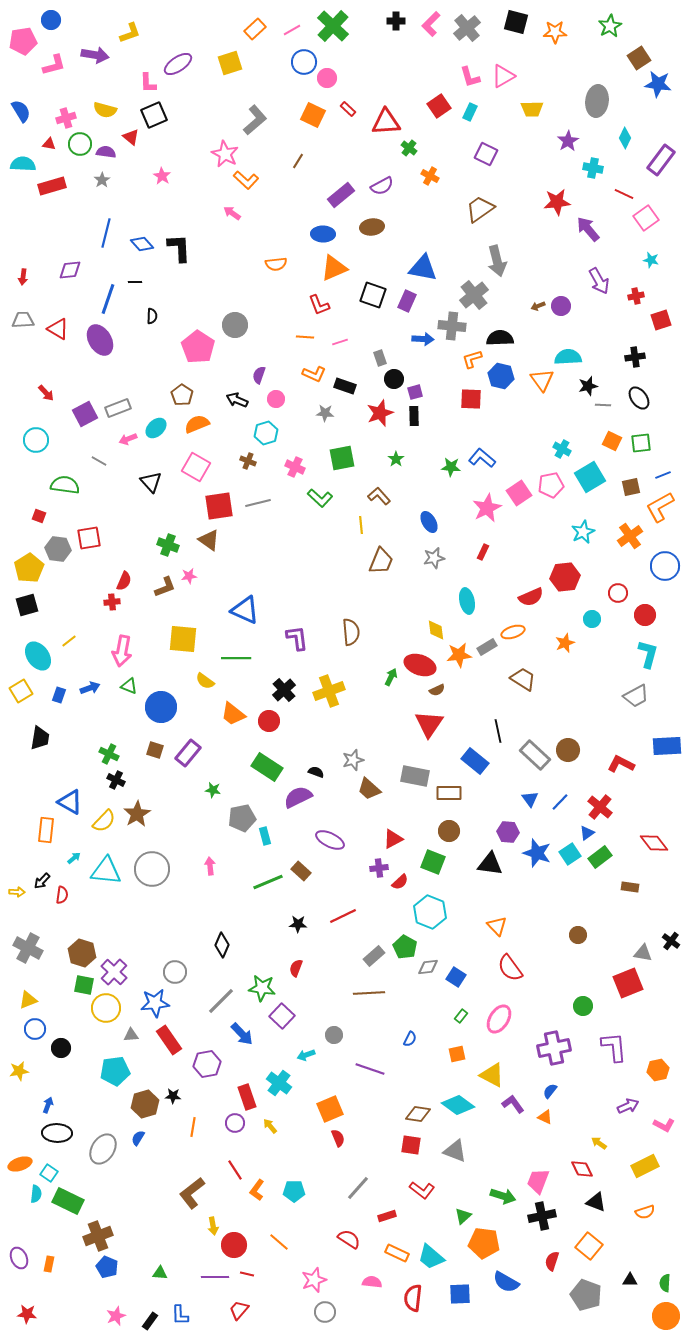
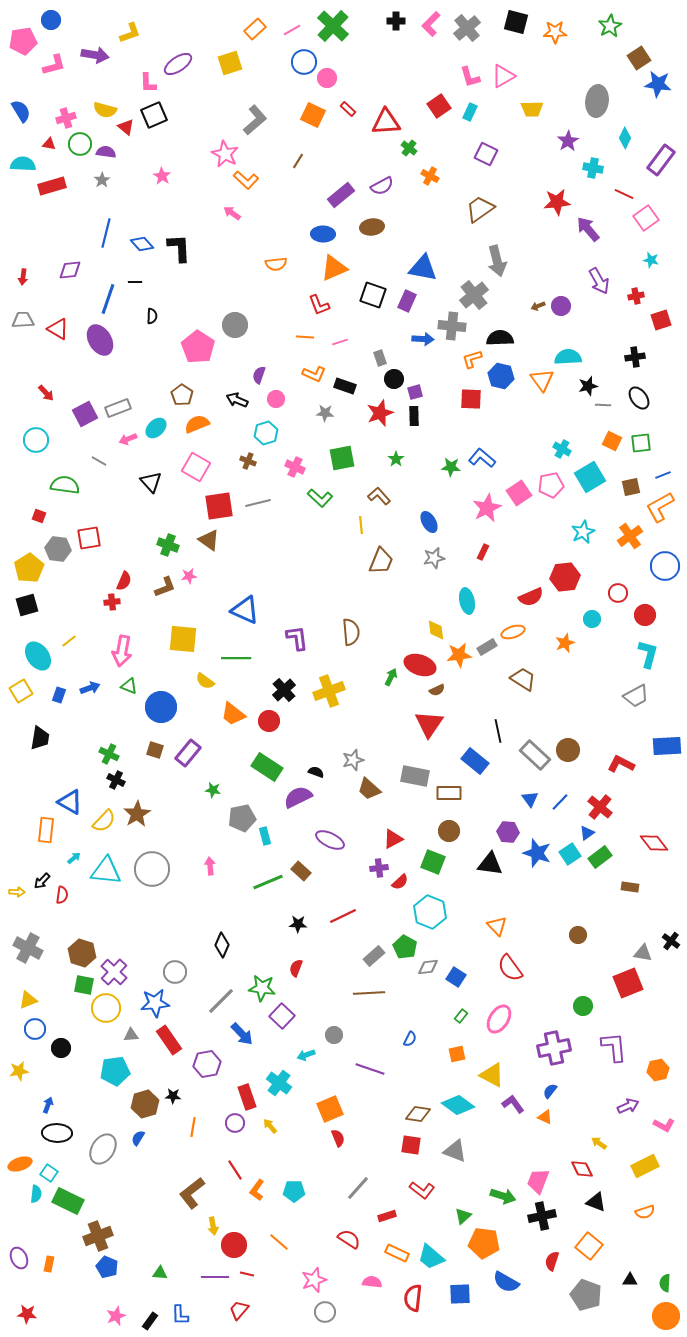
red triangle at (131, 137): moved 5 px left, 10 px up
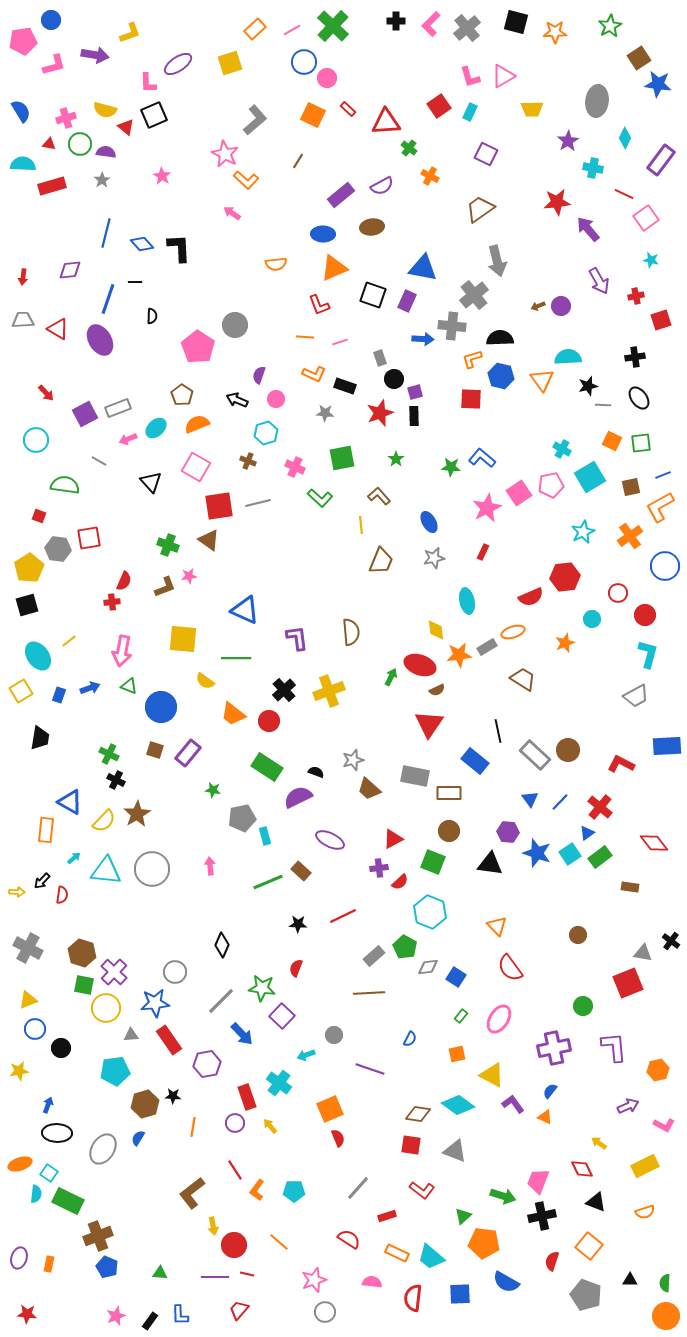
purple ellipse at (19, 1258): rotated 40 degrees clockwise
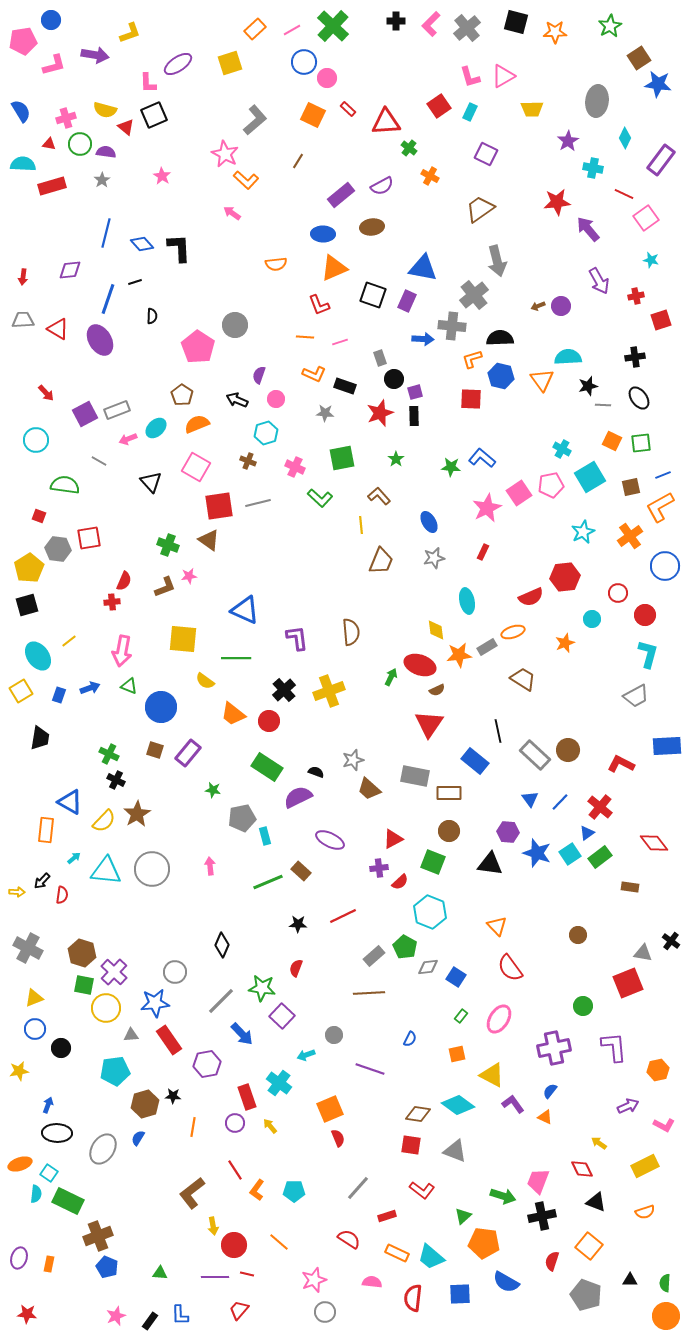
black line at (135, 282): rotated 16 degrees counterclockwise
gray rectangle at (118, 408): moved 1 px left, 2 px down
yellow triangle at (28, 1000): moved 6 px right, 2 px up
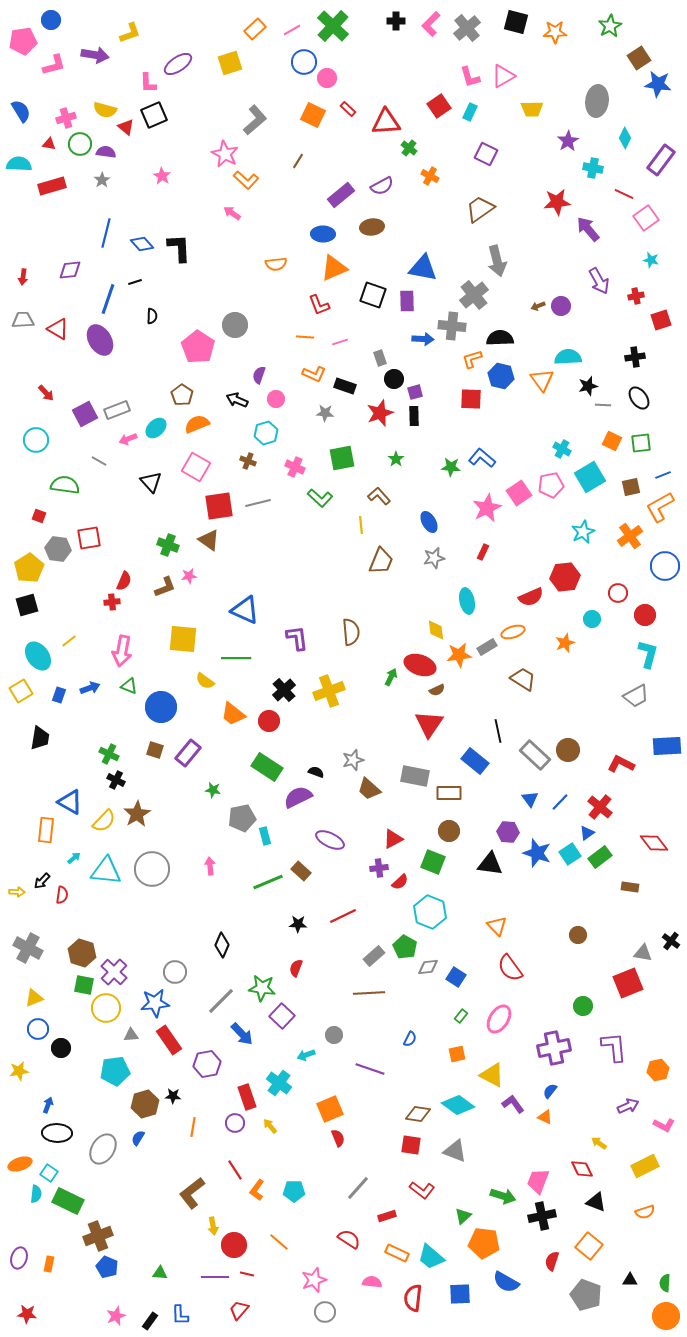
cyan semicircle at (23, 164): moved 4 px left
purple rectangle at (407, 301): rotated 25 degrees counterclockwise
blue circle at (35, 1029): moved 3 px right
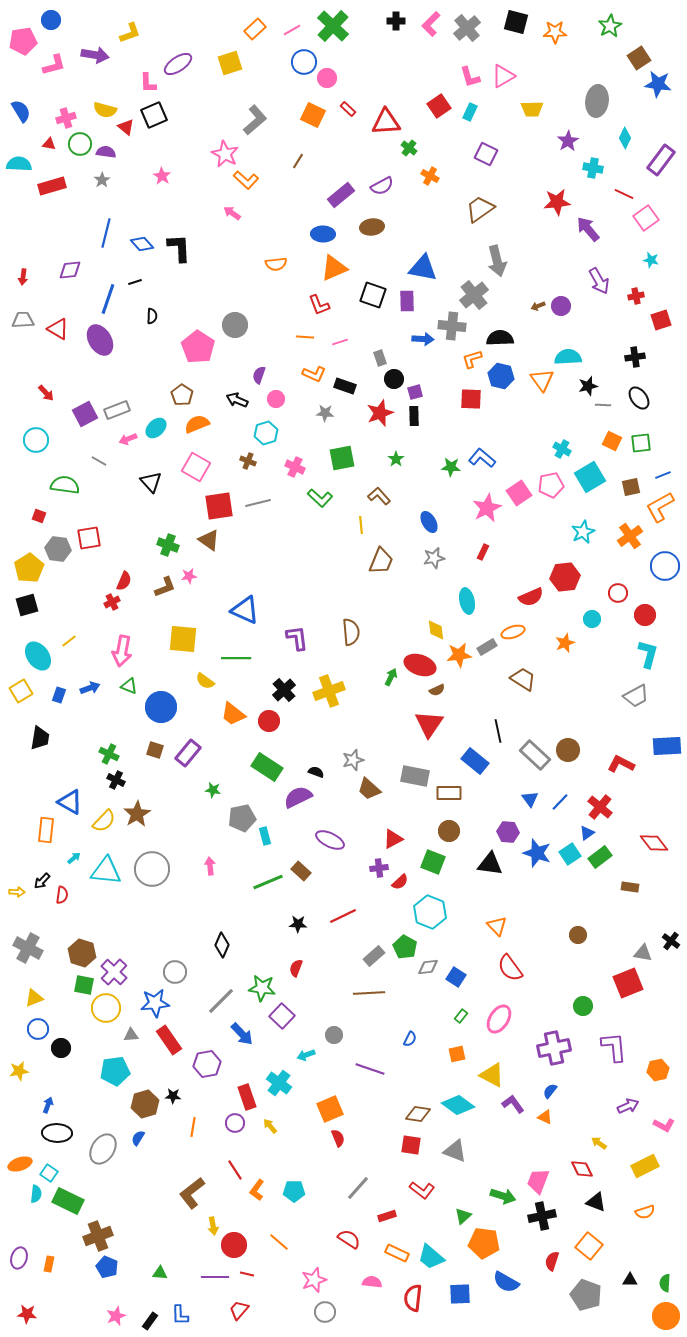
red cross at (112, 602): rotated 21 degrees counterclockwise
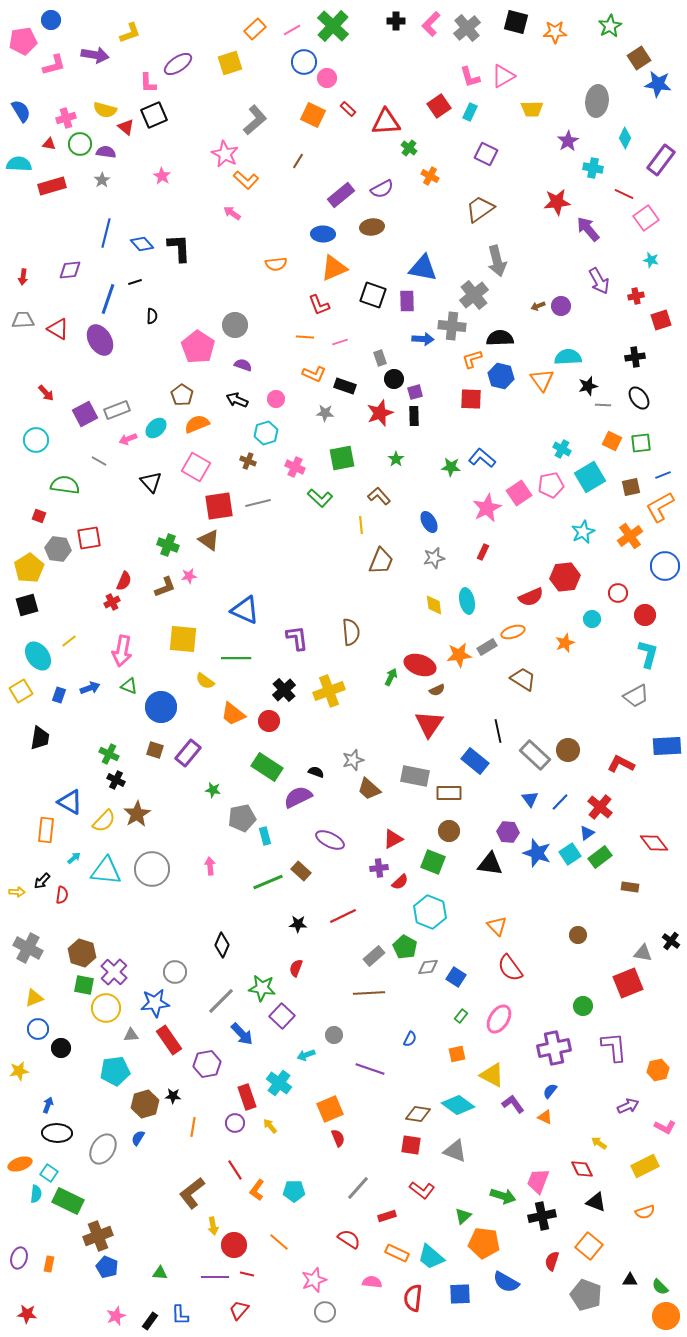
purple semicircle at (382, 186): moved 3 px down
purple semicircle at (259, 375): moved 16 px left, 10 px up; rotated 90 degrees clockwise
yellow diamond at (436, 630): moved 2 px left, 25 px up
pink L-shape at (664, 1125): moved 1 px right, 2 px down
green semicircle at (665, 1283): moved 5 px left, 4 px down; rotated 48 degrees counterclockwise
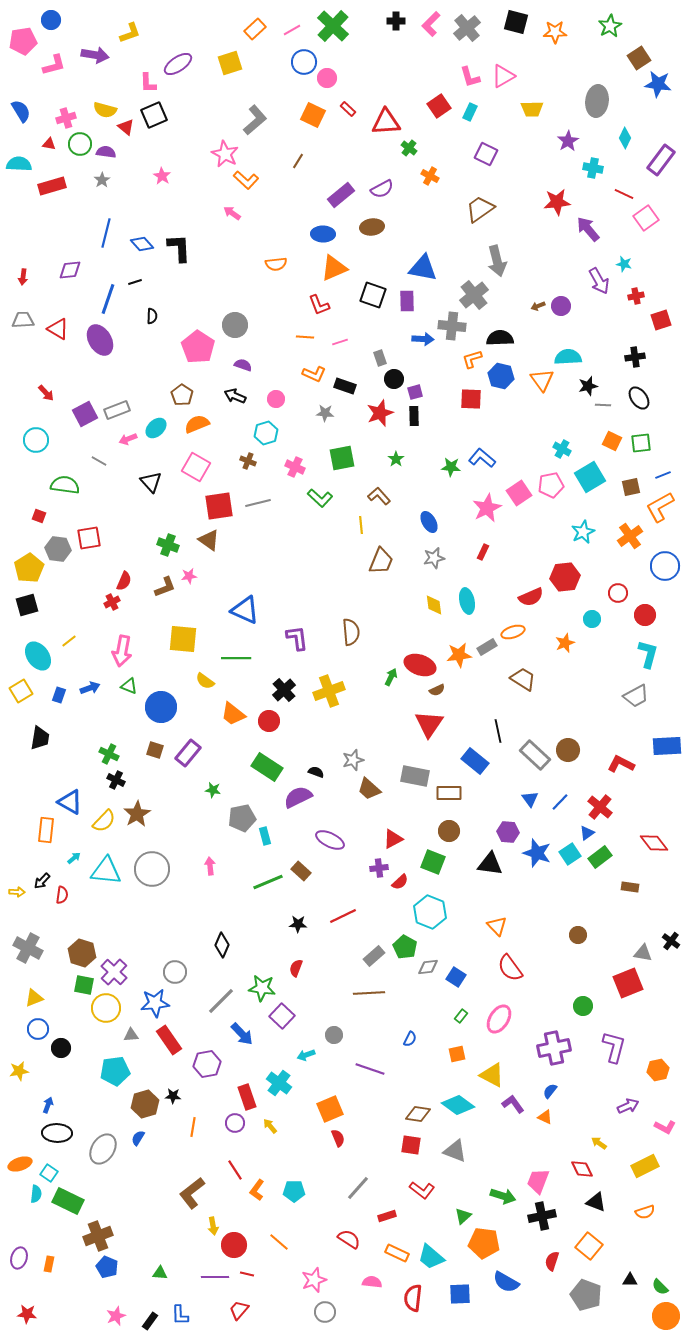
cyan star at (651, 260): moved 27 px left, 4 px down
black arrow at (237, 400): moved 2 px left, 4 px up
purple L-shape at (614, 1047): rotated 20 degrees clockwise
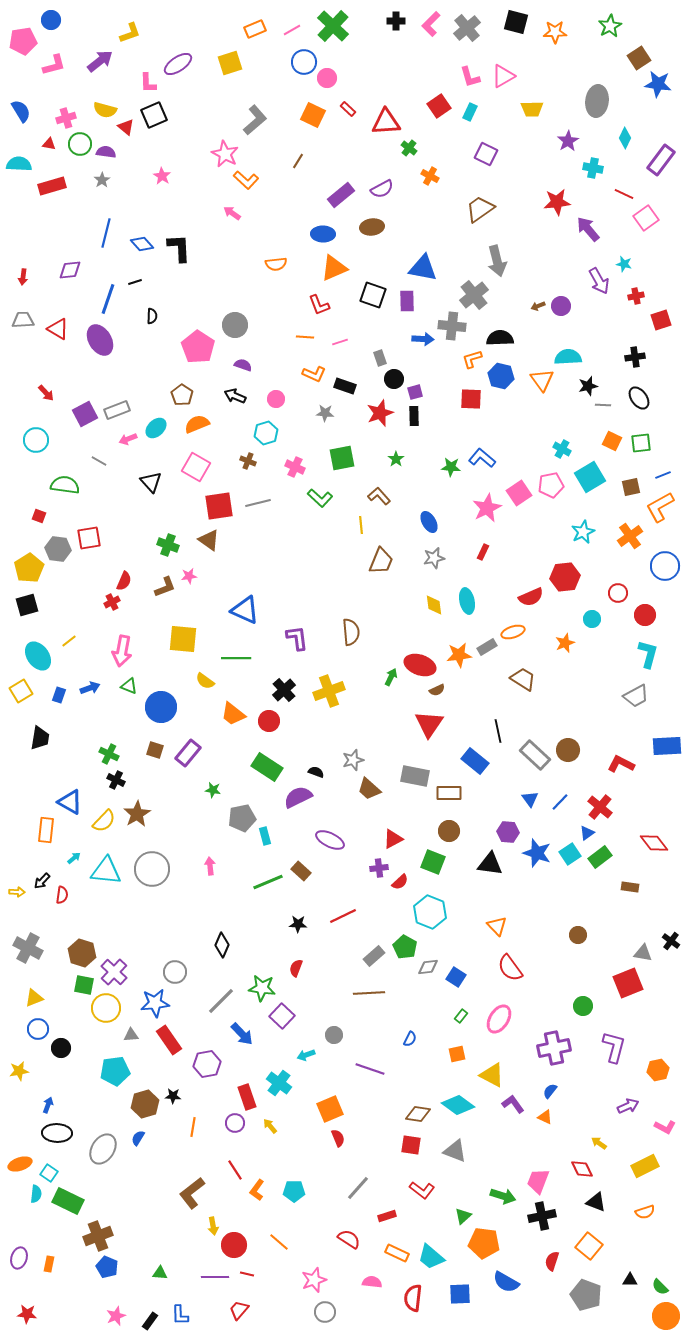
orange rectangle at (255, 29): rotated 20 degrees clockwise
purple arrow at (95, 55): moved 5 px right, 6 px down; rotated 48 degrees counterclockwise
